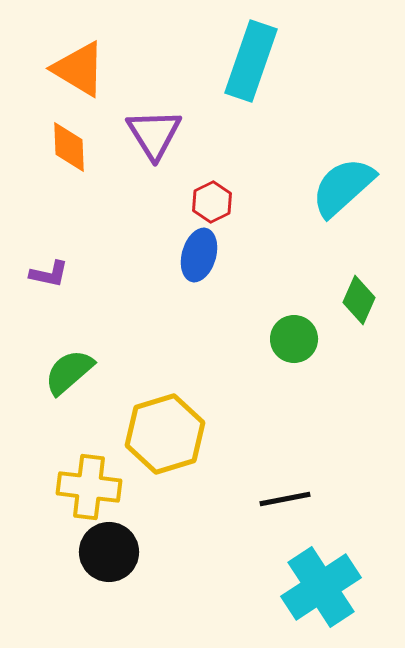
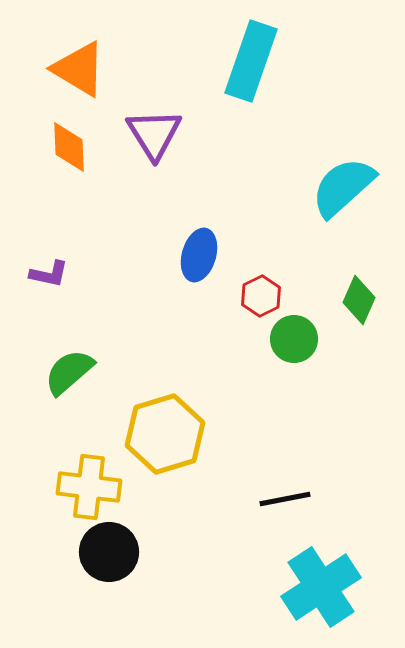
red hexagon: moved 49 px right, 94 px down
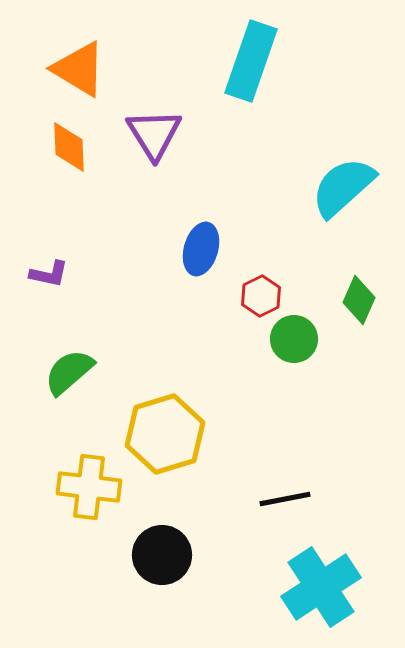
blue ellipse: moved 2 px right, 6 px up
black circle: moved 53 px right, 3 px down
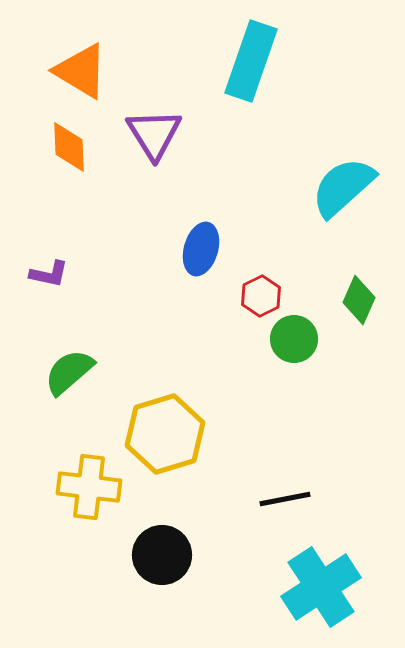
orange triangle: moved 2 px right, 2 px down
